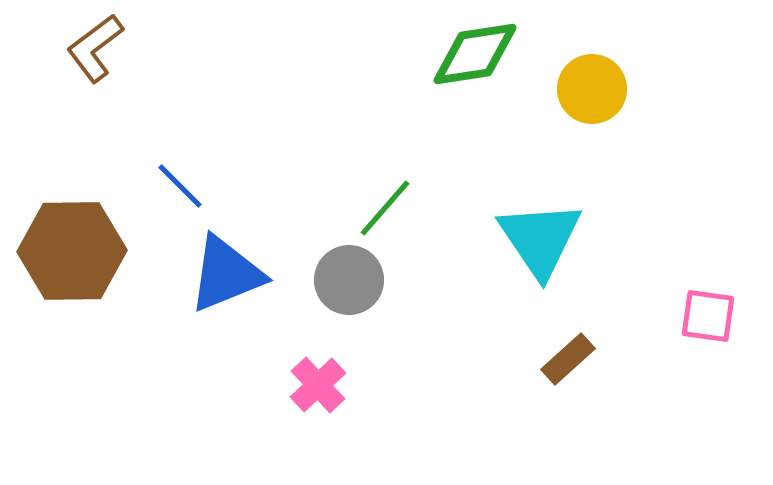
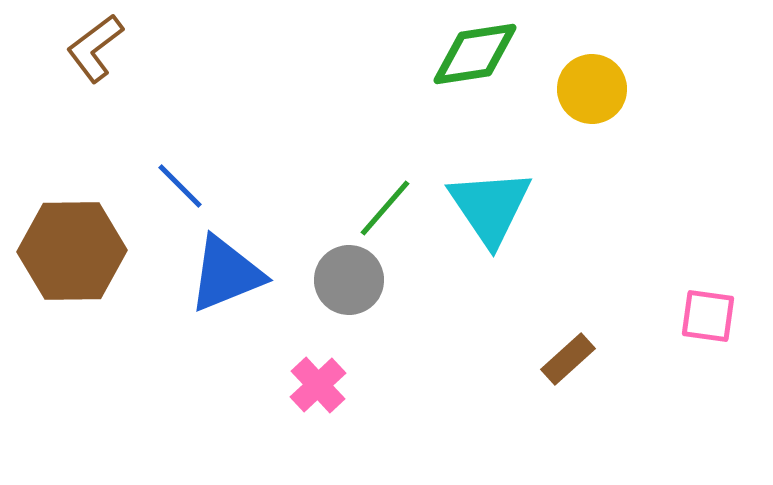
cyan triangle: moved 50 px left, 32 px up
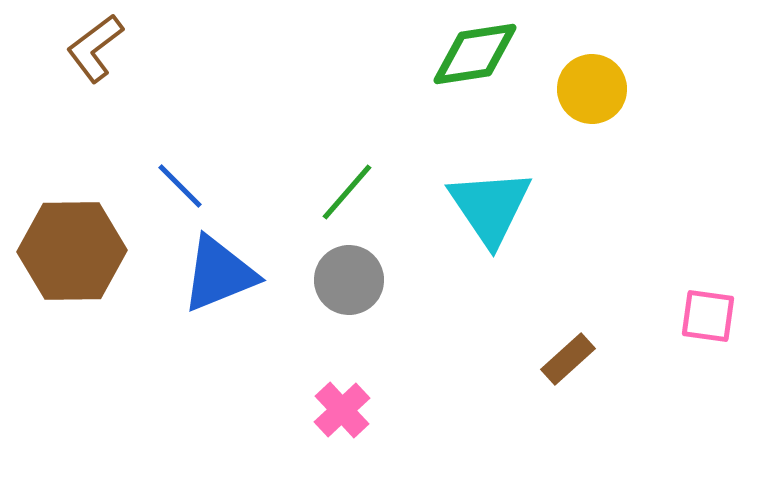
green line: moved 38 px left, 16 px up
blue triangle: moved 7 px left
pink cross: moved 24 px right, 25 px down
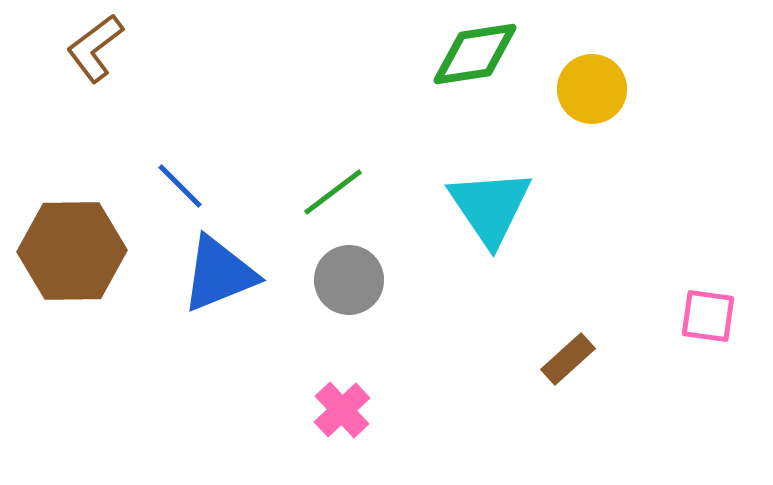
green line: moved 14 px left; rotated 12 degrees clockwise
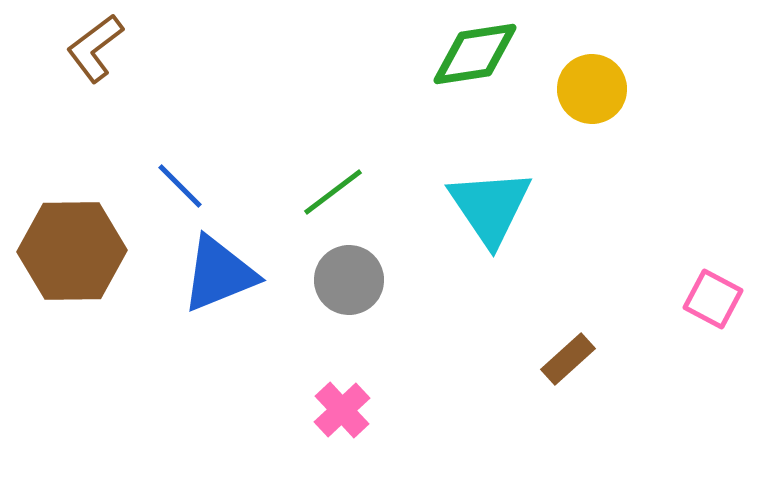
pink square: moved 5 px right, 17 px up; rotated 20 degrees clockwise
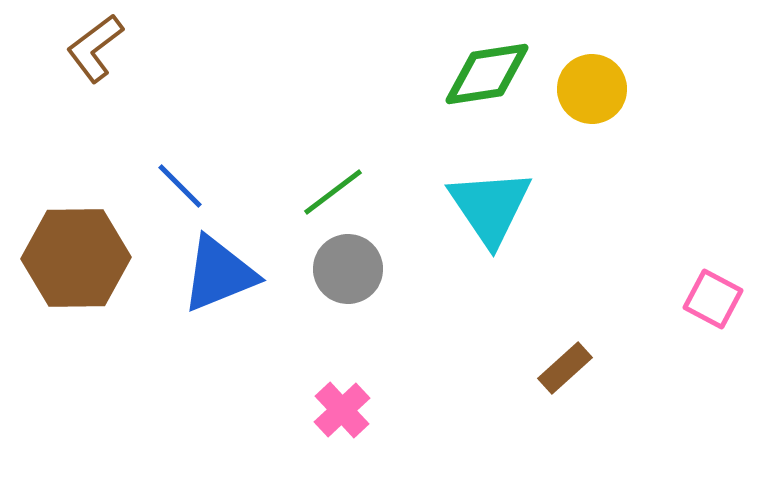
green diamond: moved 12 px right, 20 px down
brown hexagon: moved 4 px right, 7 px down
gray circle: moved 1 px left, 11 px up
brown rectangle: moved 3 px left, 9 px down
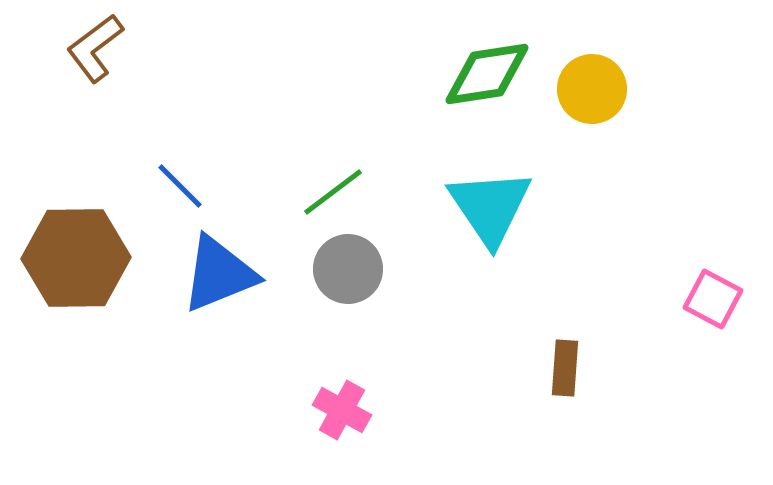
brown rectangle: rotated 44 degrees counterclockwise
pink cross: rotated 18 degrees counterclockwise
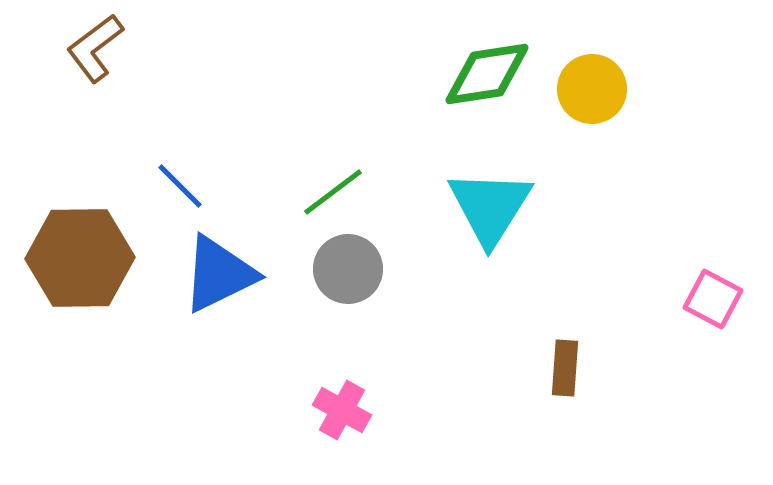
cyan triangle: rotated 6 degrees clockwise
brown hexagon: moved 4 px right
blue triangle: rotated 4 degrees counterclockwise
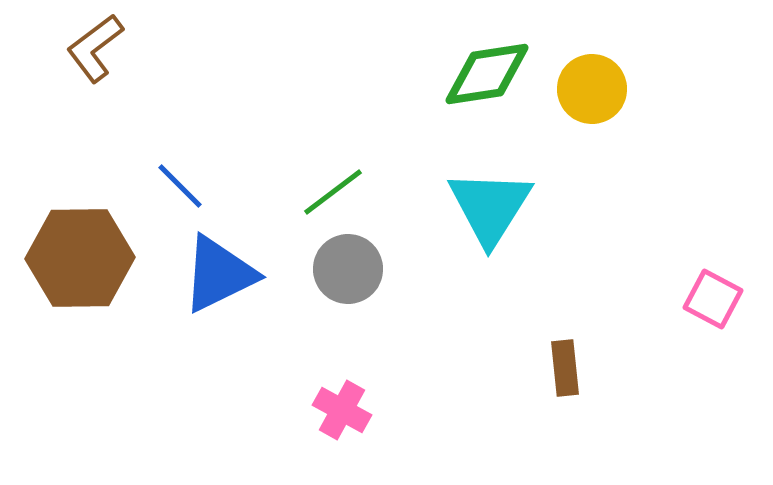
brown rectangle: rotated 10 degrees counterclockwise
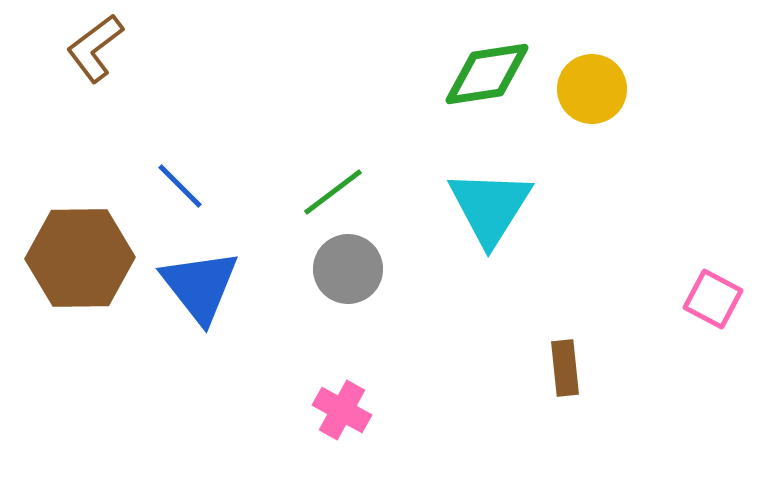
blue triangle: moved 19 px left, 12 px down; rotated 42 degrees counterclockwise
